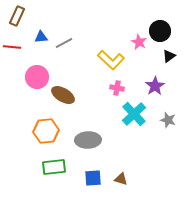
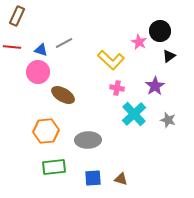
blue triangle: moved 13 px down; rotated 24 degrees clockwise
pink circle: moved 1 px right, 5 px up
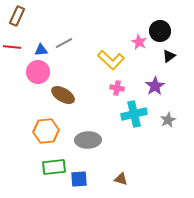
blue triangle: rotated 24 degrees counterclockwise
cyan cross: rotated 30 degrees clockwise
gray star: rotated 28 degrees clockwise
blue square: moved 14 px left, 1 px down
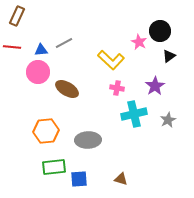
brown ellipse: moved 4 px right, 6 px up
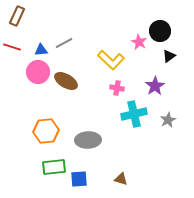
red line: rotated 12 degrees clockwise
brown ellipse: moved 1 px left, 8 px up
